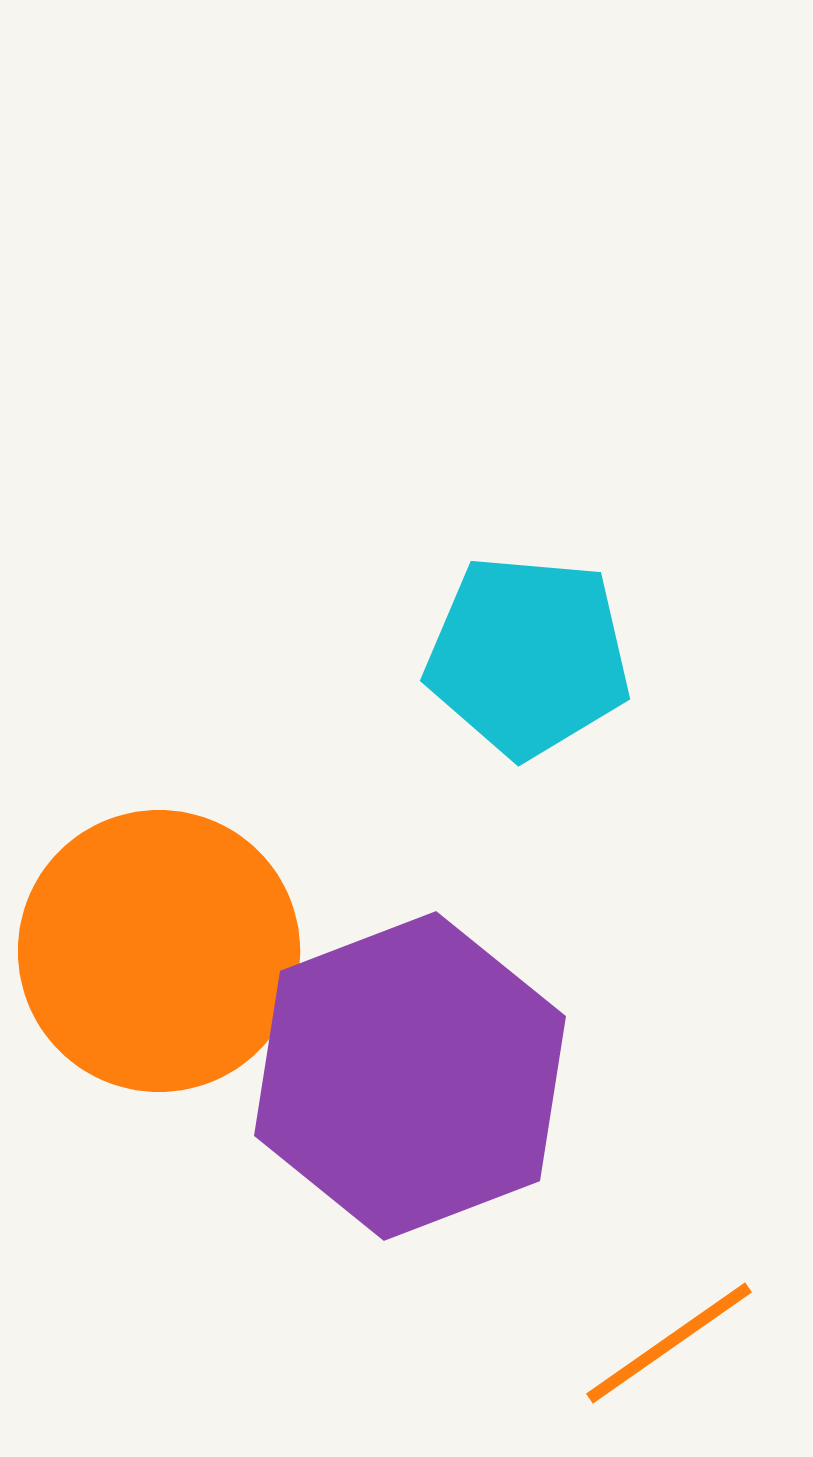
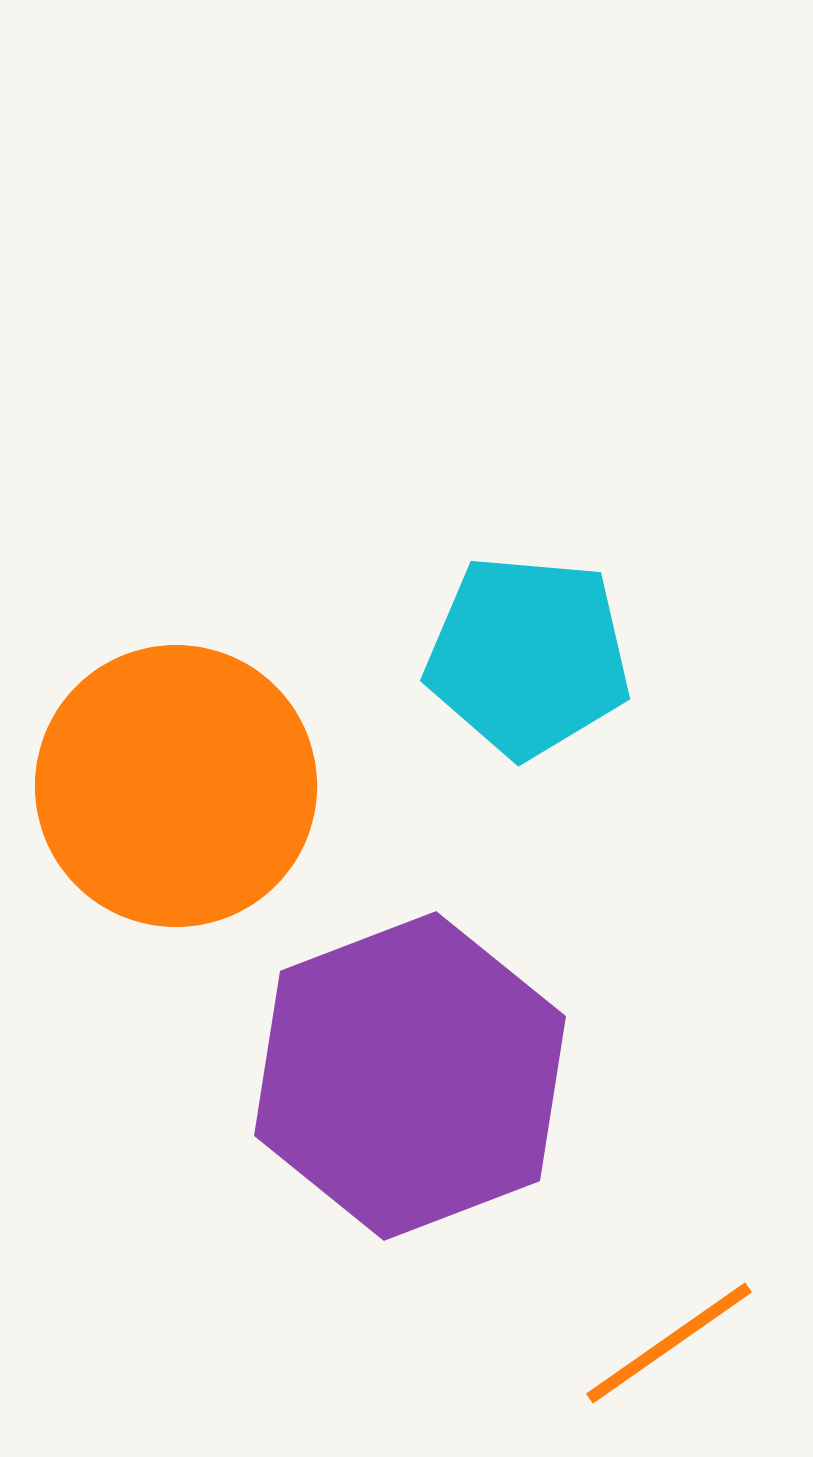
orange circle: moved 17 px right, 165 px up
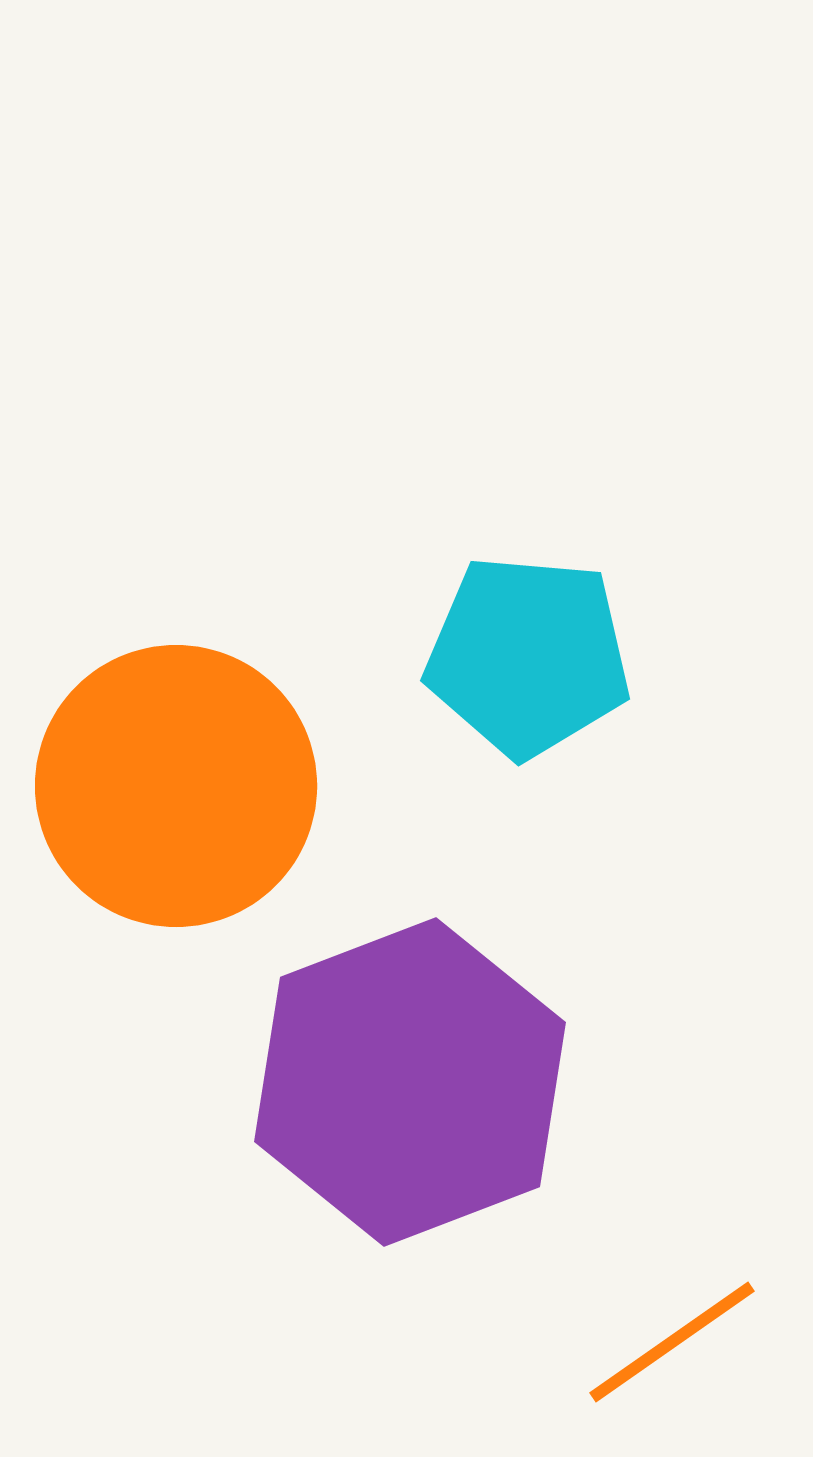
purple hexagon: moved 6 px down
orange line: moved 3 px right, 1 px up
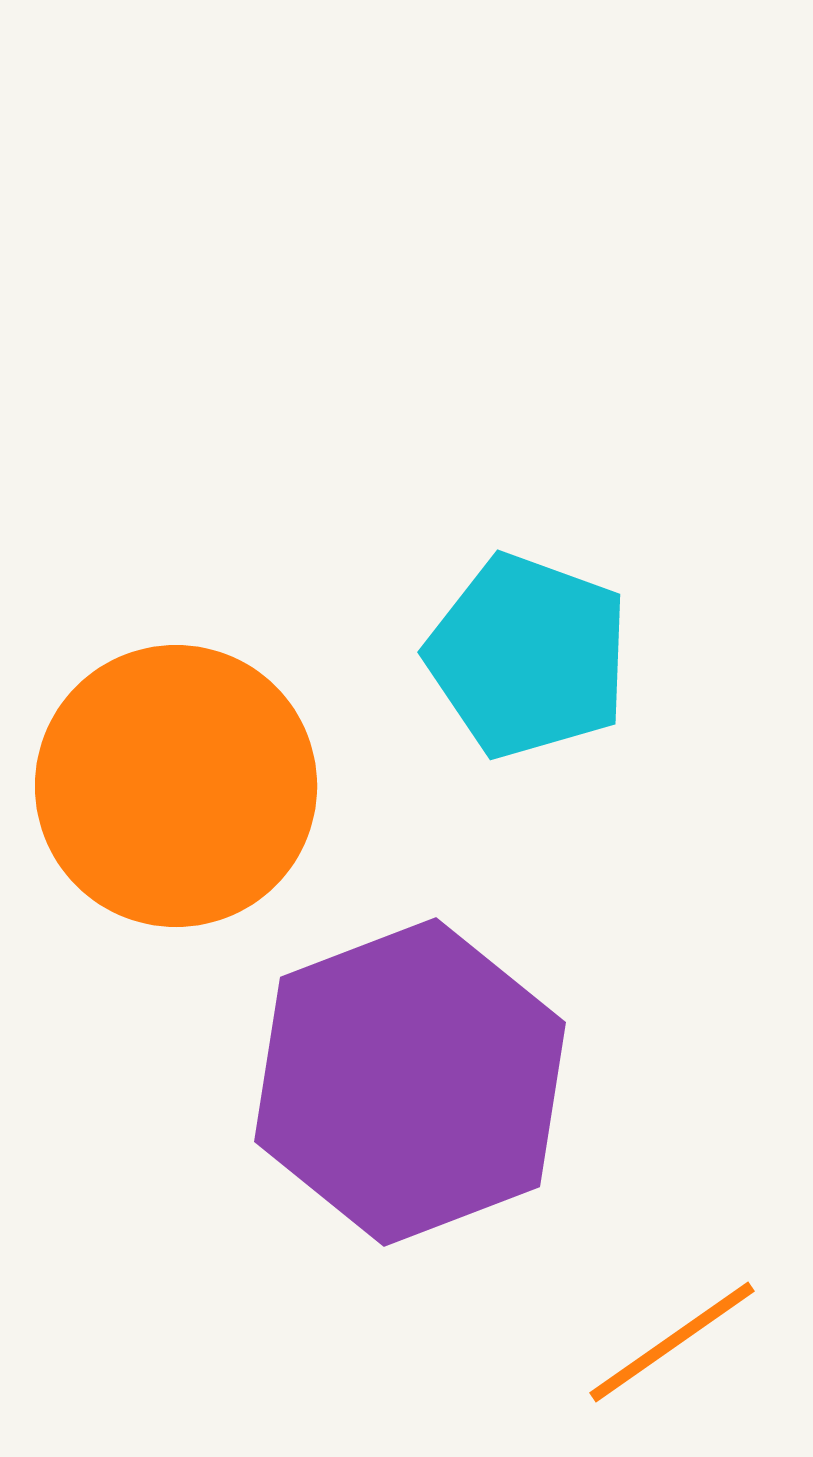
cyan pentagon: rotated 15 degrees clockwise
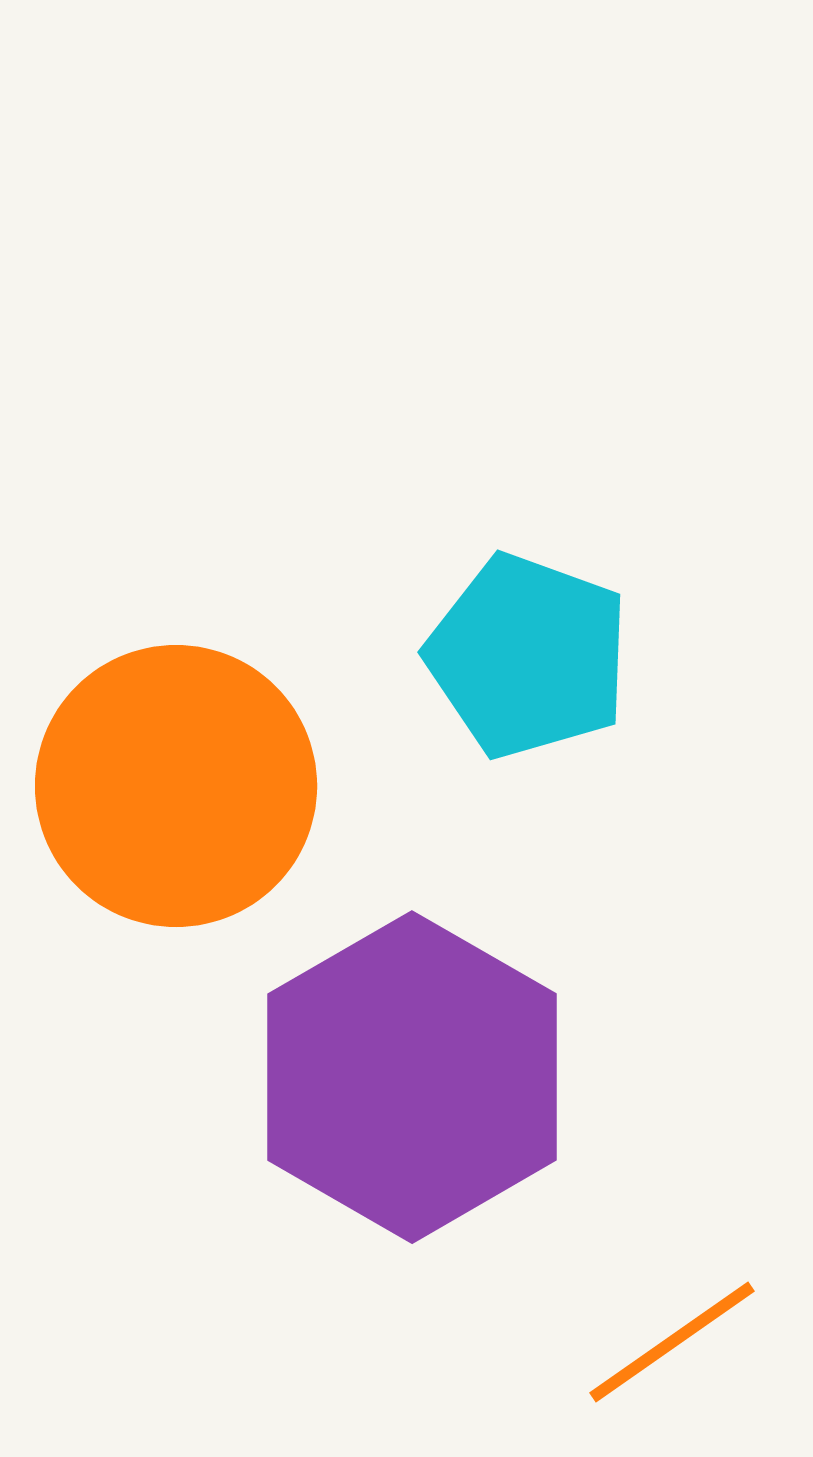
purple hexagon: moved 2 px right, 5 px up; rotated 9 degrees counterclockwise
